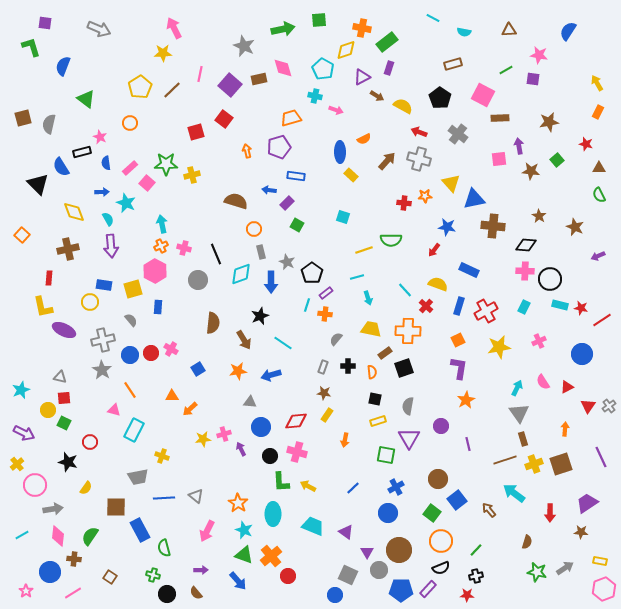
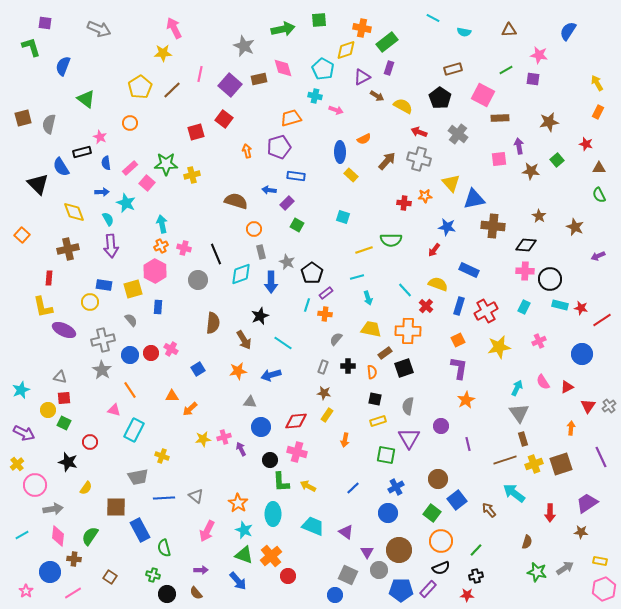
brown rectangle at (453, 64): moved 5 px down
orange arrow at (565, 429): moved 6 px right, 1 px up
pink cross at (224, 434): moved 3 px down
black circle at (270, 456): moved 4 px down
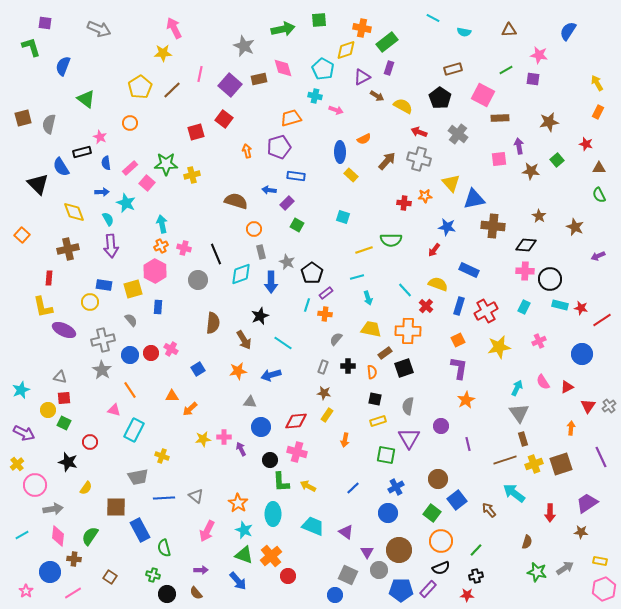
pink cross at (224, 437): rotated 16 degrees clockwise
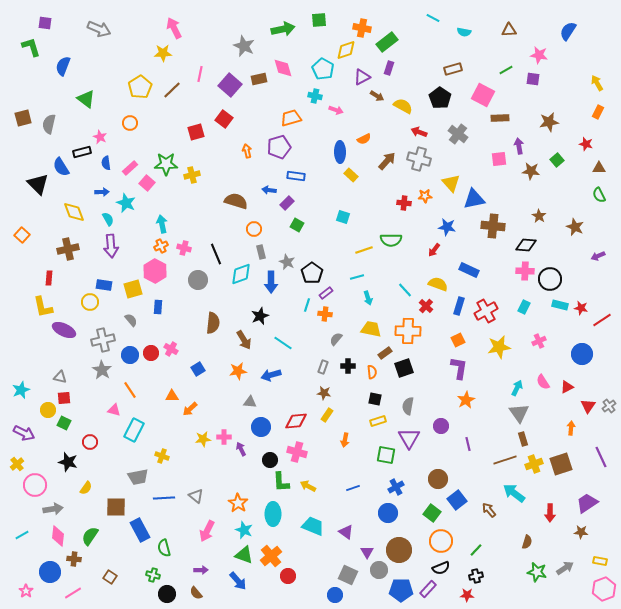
blue line at (353, 488): rotated 24 degrees clockwise
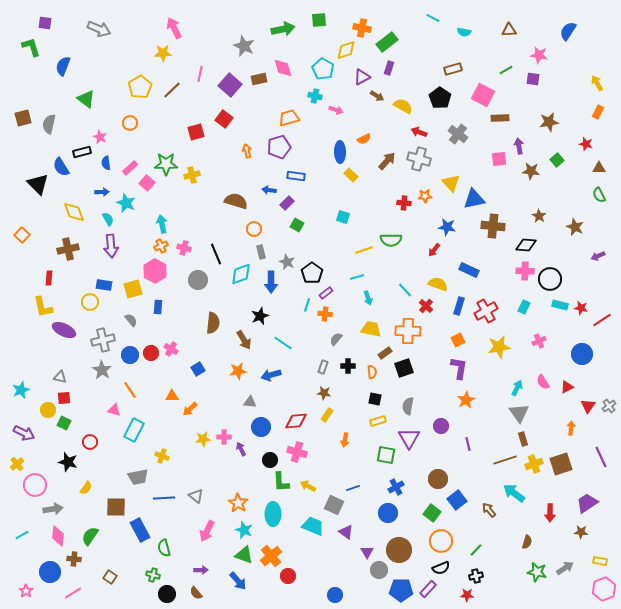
orange trapezoid at (291, 118): moved 2 px left
gray square at (348, 575): moved 14 px left, 70 px up
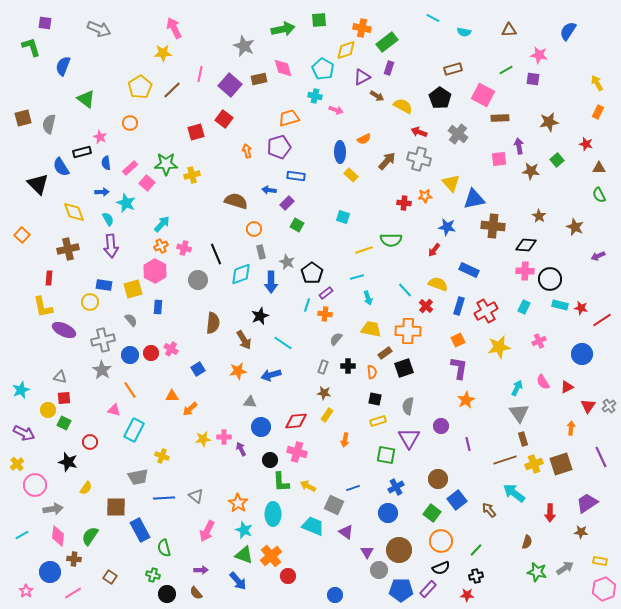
cyan arrow at (162, 224): rotated 54 degrees clockwise
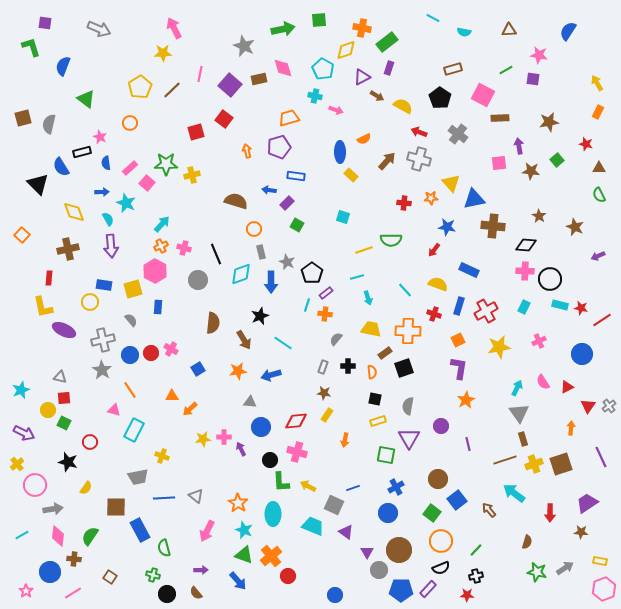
pink square at (499, 159): moved 4 px down
orange star at (425, 196): moved 6 px right, 2 px down
red cross at (426, 306): moved 8 px right, 8 px down; rotated 24 degrees counterclockwise
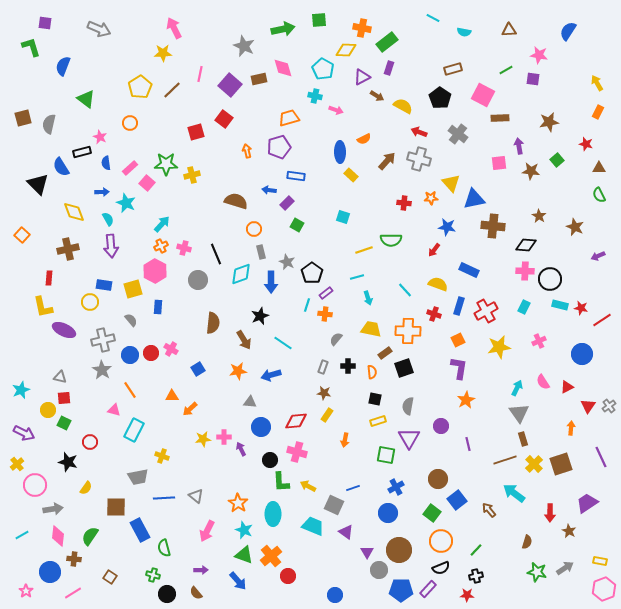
yellow diamond at (346, 50): rotated 20 degrees clockwise
yellow cross at (534, 464): rotated 24 degrees counterclockwise
brown star at (581, 532): moved 12 px left, 1 px up; rotated 24 degrees clockwise
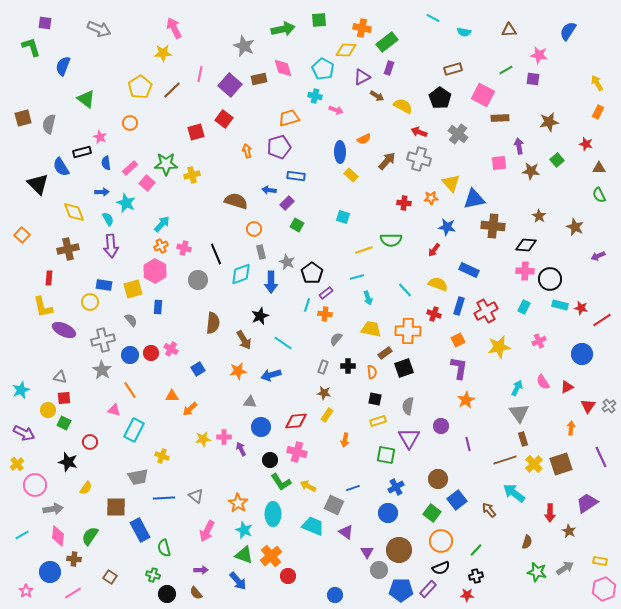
green L-shape at (281, 482): rotated 30 degrees counterclockwise
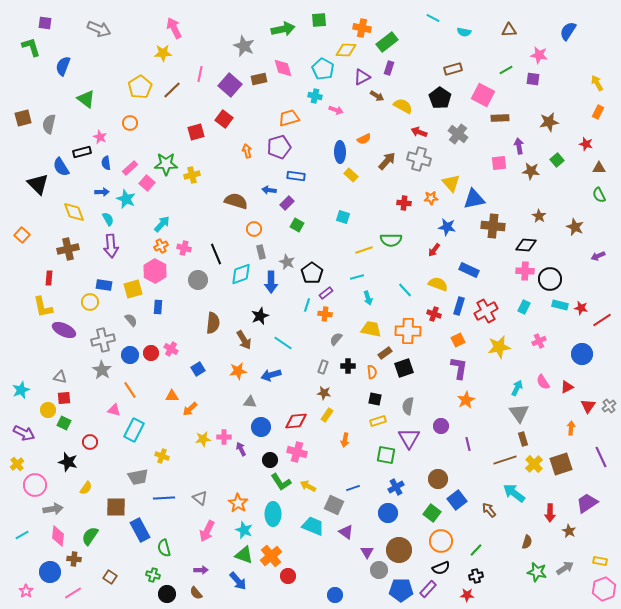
cyan star at (126, 203): moved 4 px up
gray triangle at (196, 496): moved 4 px right, 2 px down
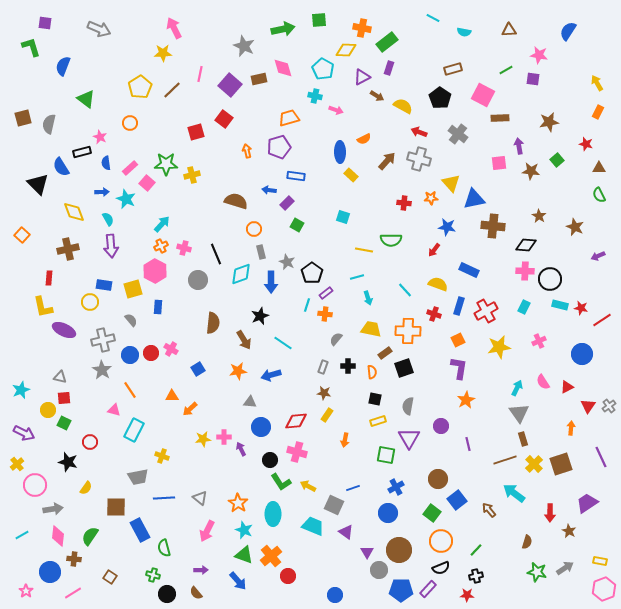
yellow line at (364, 250): rotated 30 degrees clockwise
